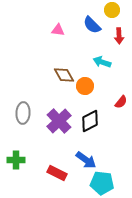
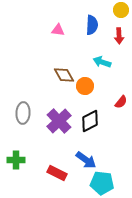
yellow circle: moved 9 px right
blue semicircle: rotated 132 degrees counterclockwise
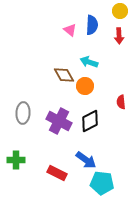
yellow circle: moved 1 px left, 1 px down
pink triangle: moved 12 px right; rotated 32 degrees clockwise
cyan arrow: moved 13 px left
red semicircle: rotated 136 degrees clockwise
purple cross: rotated 20 degrees counterclockwise
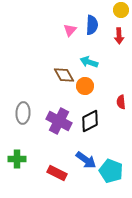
yellow circle: moved 1 px right, 1 px up
pink triangle: rotated 32 degrees clockwise
green cross: moved 1 px right, 1 px up
cyan pentagon: moved 9 px right, 12 px up; rotated 15 degrees clockwise
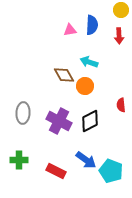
pink triangle: rotated 40 degrees clockwise
red semicircle: moved 3 px down
green cross: moved 2 px right, 1 px down
red rectangle: moved 1 px left, 2 px up
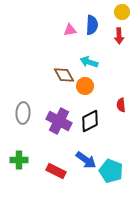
yellow circle: moved 1 px right, 2 px down
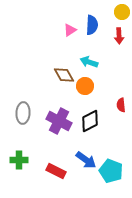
pink triangle: rotated 24 degrees counterclockwise
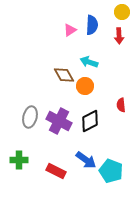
gray ellipse: moved 7 px right, 4 px down; rotated 10 degrees clockwise
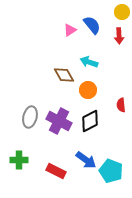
blue semicircle: rotated 42 degrees counterclockwise
orange circle: moved 3 px right, 4 px down
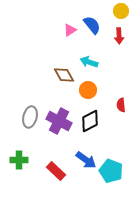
yellow circle: moved 1 px left, 1 px up
red rectangle: rotated 18 degrees clockwise
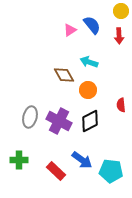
blue arrow: moved 4 px left
cyan pentagon: rotated 15 degrees counterclockwise
